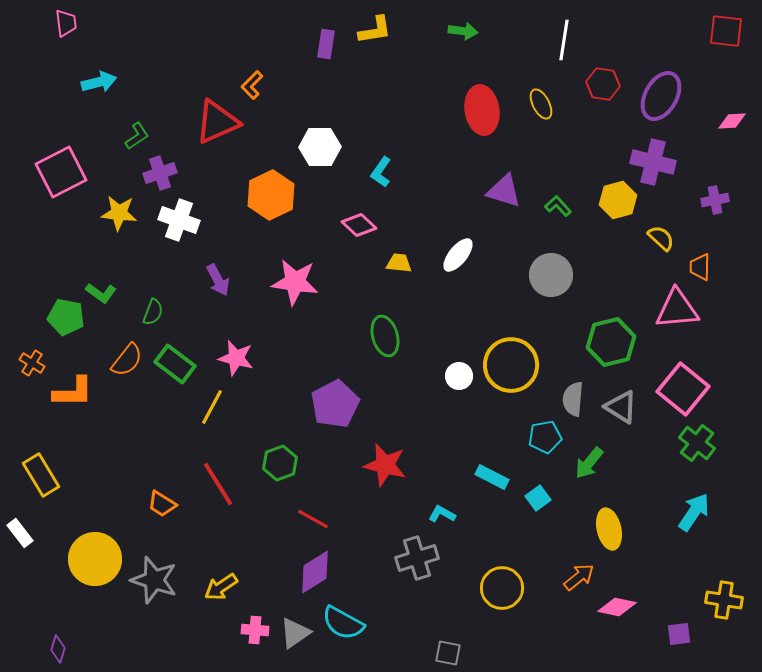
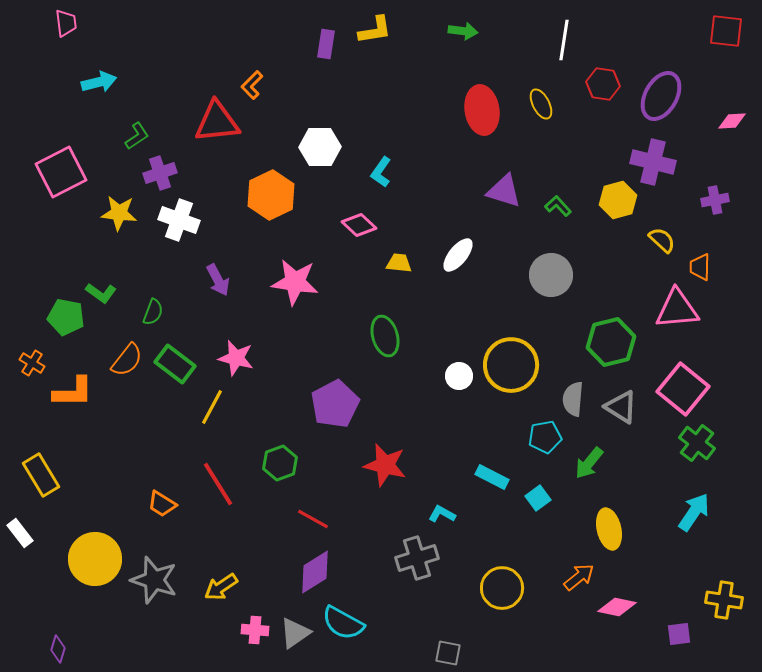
red triangle at (217, 122): rotated 18 degrees clockwise
yellow semicircle at (661, 238): moved 1 px right, 2 px down
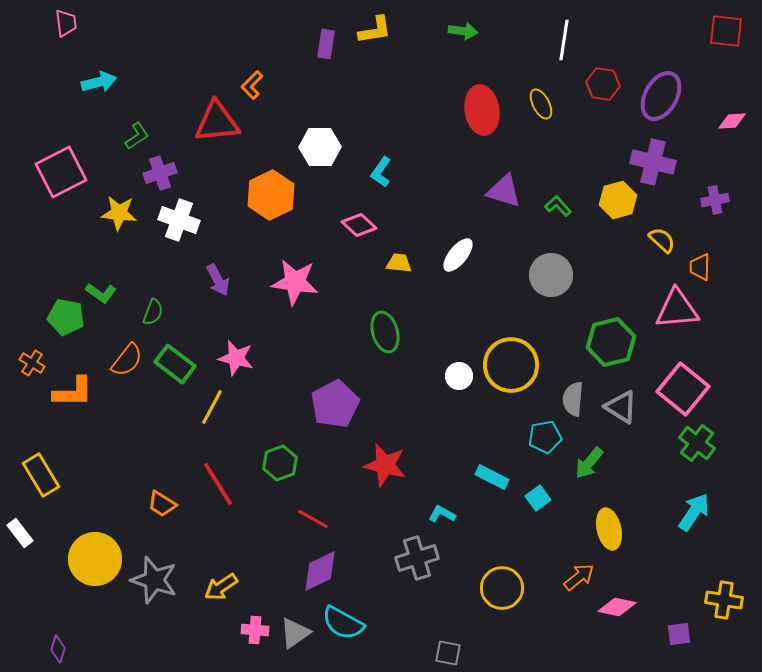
green ellipse at (385, 336): moved 4 px up
purple diamond at (315, 572): moved 5 px right, 1 px up; rotated 6 degrees clockwise
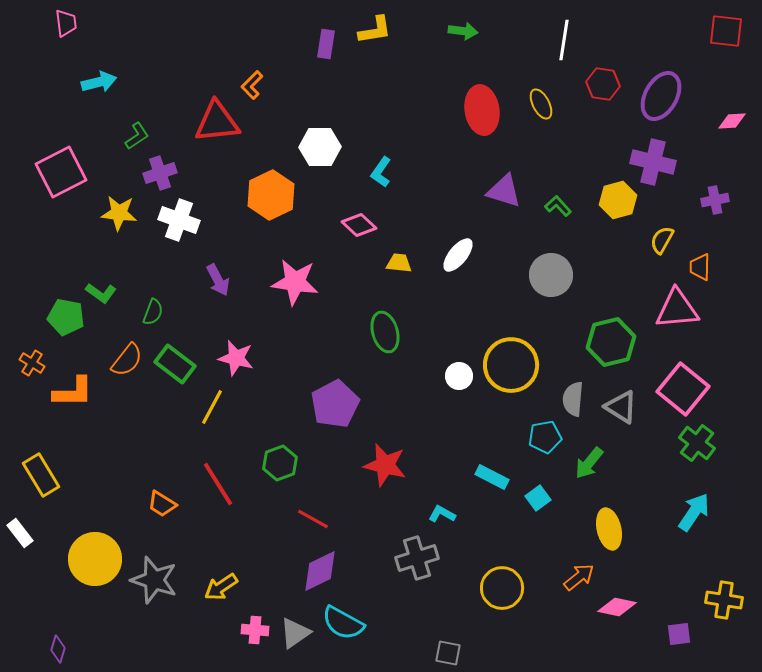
yellow semicircle at (662, 240): rotated 104 degrees counterclockwise
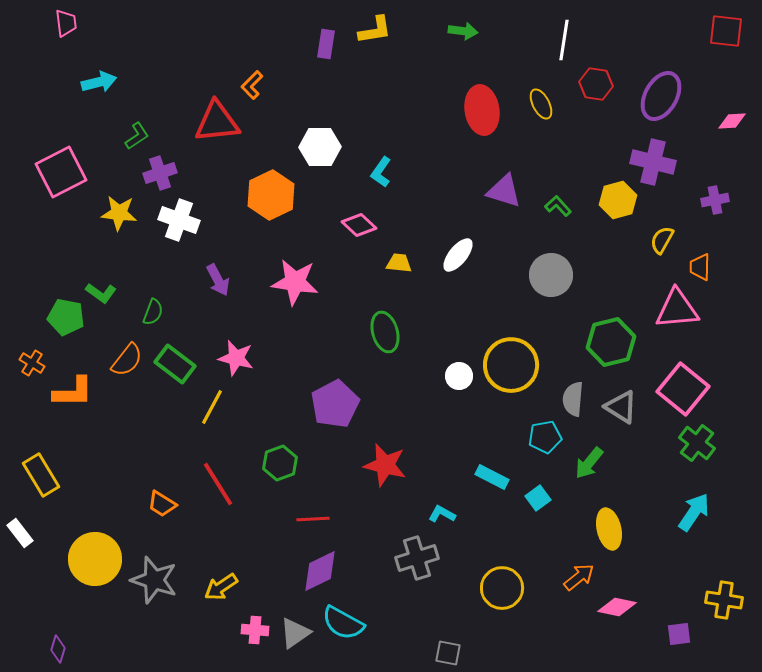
red hexagon at (603, 84): moved 7 px left
red line at (313, 519): rotated 32 degrees counterclockwise
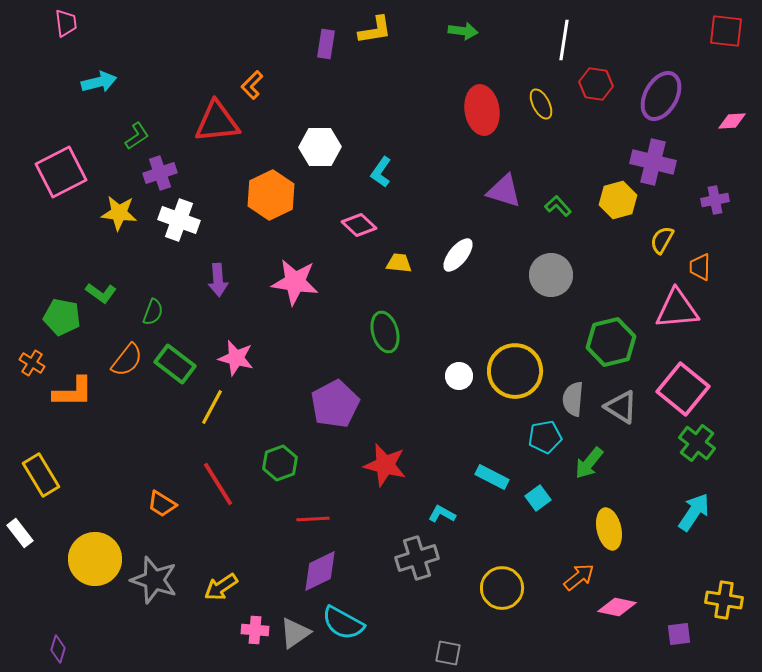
purple arrow at (218, 280): rotated 24 degrees clockwise
green pentagon at (66, 317): moved 4 px left
yellow circle at (511, 365): moved 4 px right, 6 px down
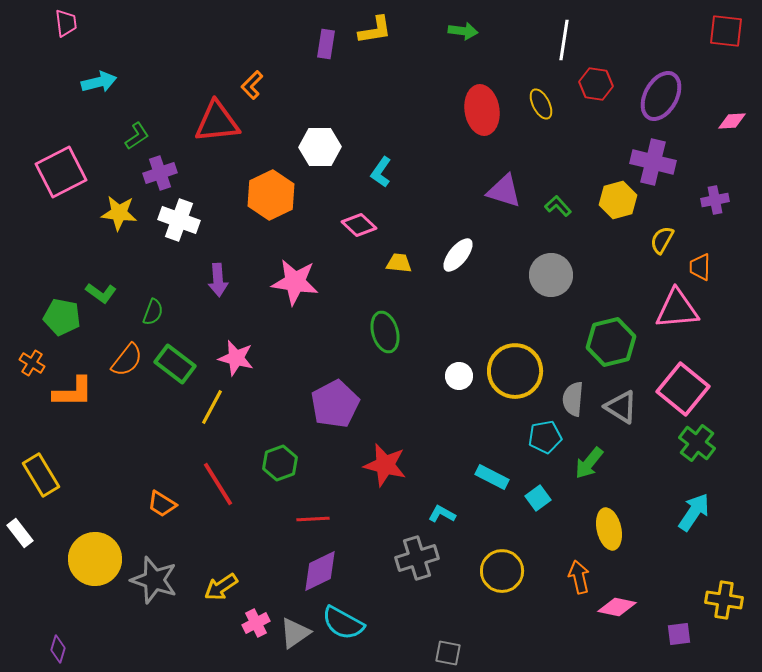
orange arrow at (579, 577): rotated 64 degrees counterclockwise
yellow circle at (502, 588): moved 17 px up
pink cross at (255, 630): moved 1 px right, 7 px up; rotated 32 degrees counterclockwise
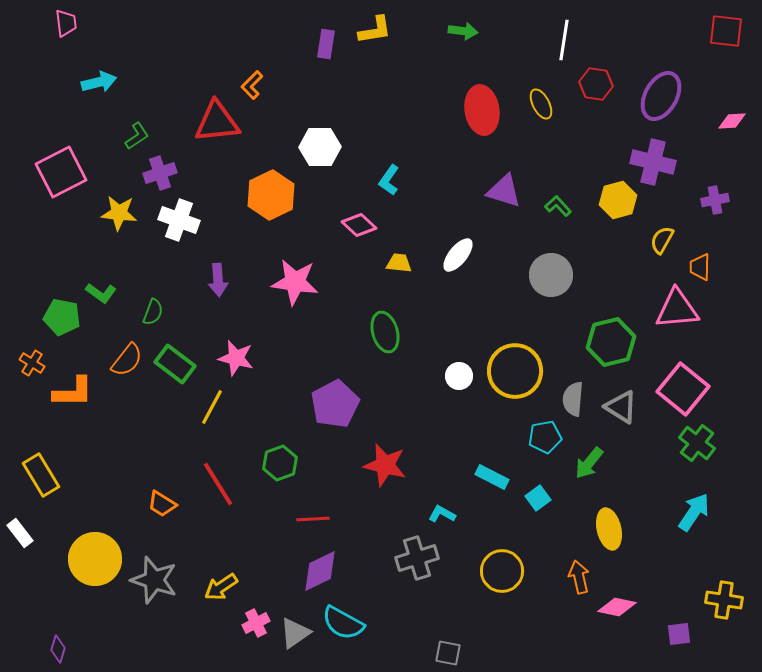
cyan L-shape at (381, 172): moved 8 px right, 8 px down
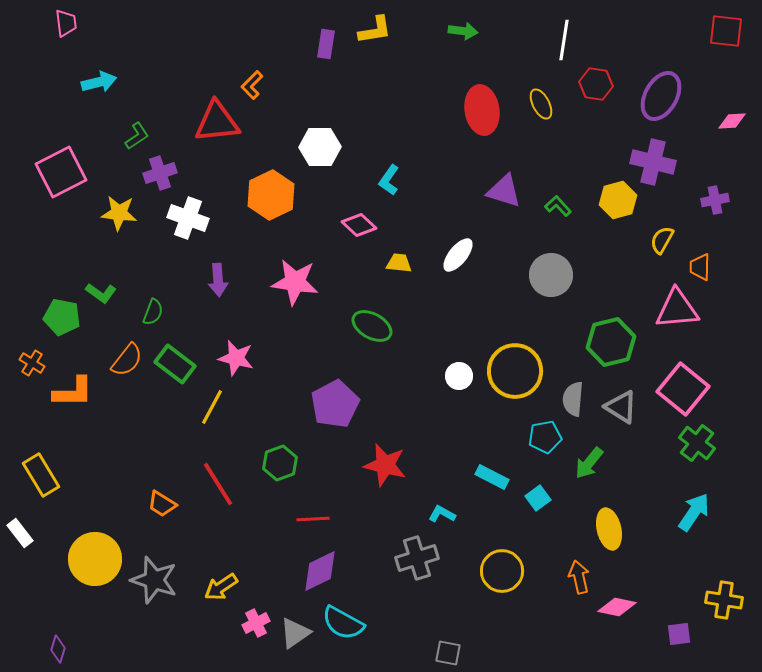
white cross at (179, 220): moved 9 px right, 2 px up
green ellipse at (385, 332): moved 13 px left, 6 px up; rotated 45 degrees counterclockwise
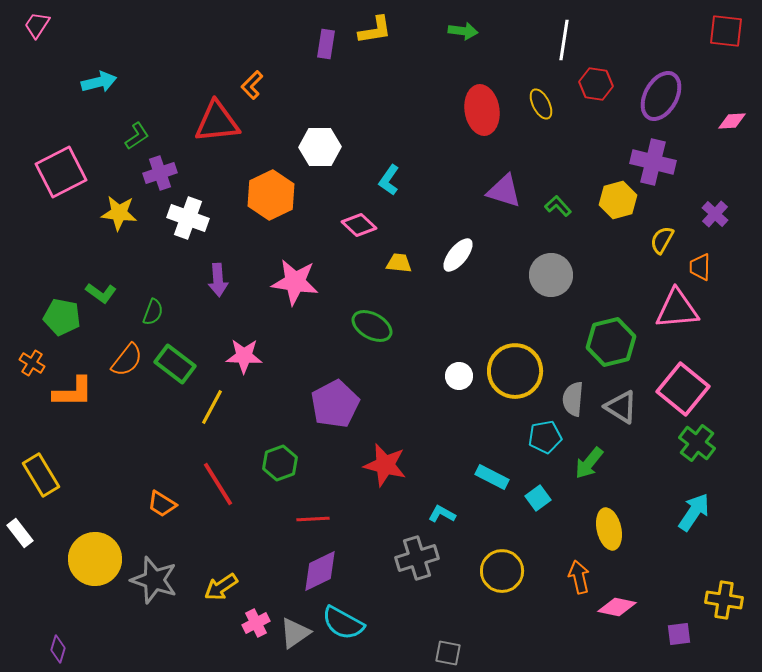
pink trapezoid at (66, 23): moved 29 px left, 2 px down; rotated 140 degrees counterclockwise
purple cross at (715, 200): moved 14 px down; rotated 36 degrees counterclockwise
pink star at (236, 358): moved 8 px right, 2 px up; rotated 12 degrees counterclockwise
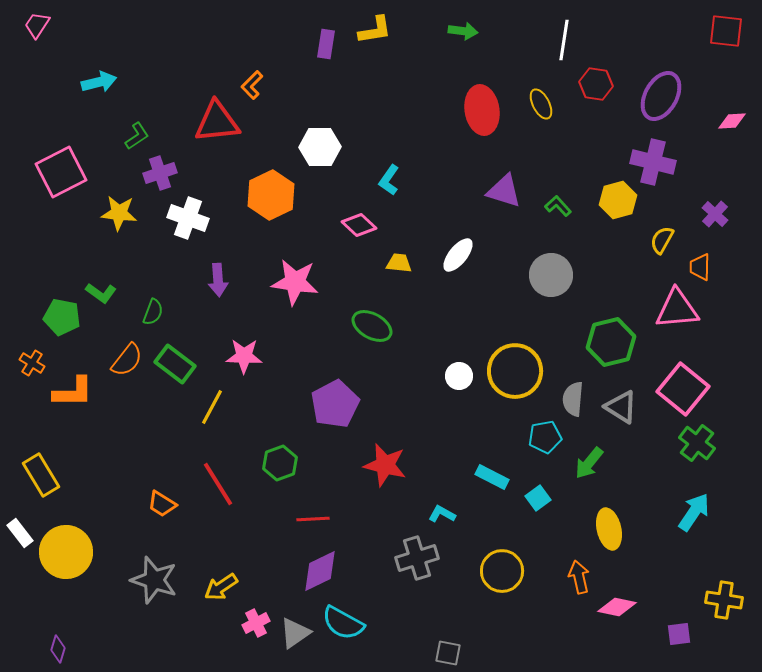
yellow circle at (95, 559): moved 29 px left, 7 px up
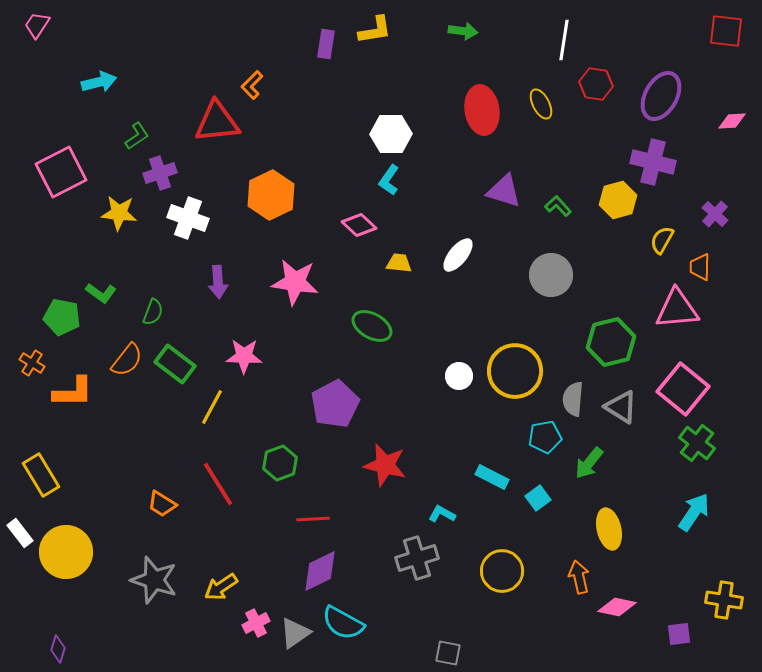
white hexagon at (320, 147): moved 71 px right, 13 px up
purple arrow at (218, 280): moved 2 px down
